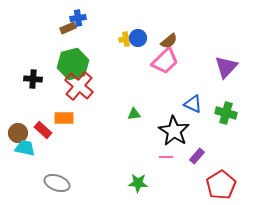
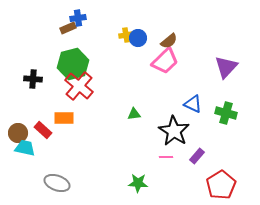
yellow cross: moved 4 px up
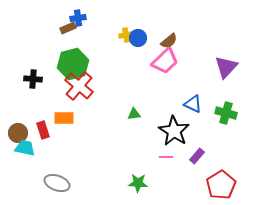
red rectangle: rotated 30 degrees clockwise
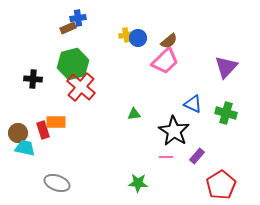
red cross: moved 2 px right, 1 px down
orange rectangle: moved 8 px left, 4 px down
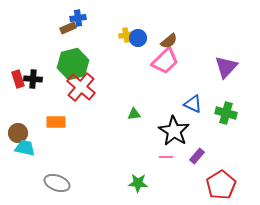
red rectangle: moved 25 px left, 51 px up
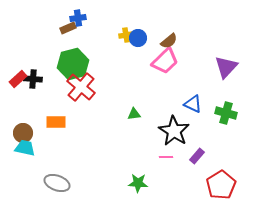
red rectangle: rotated 66 degrees clockwise
brown circle: moved 5 px right
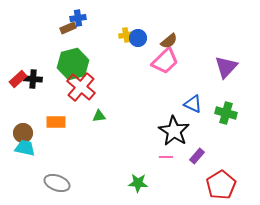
green triangle: moved 35 px left, 2 px down
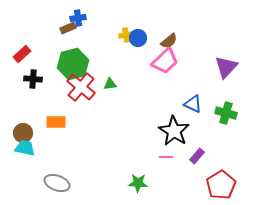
red rectangle: moved 4 px right, 25 px up
green triangle: moved 11 px right, 32 px up
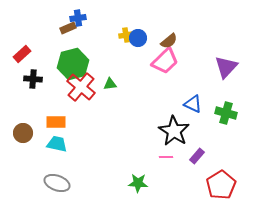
cyan trapezoid: moved 32 px right, 4 px up
